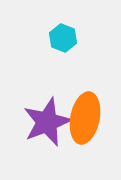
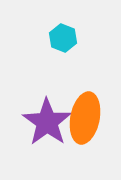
purple star: rotated 15 degrees counterclockwise
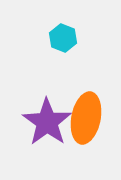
orange ellipse: moved 1 px right
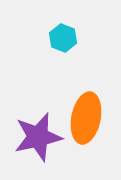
purple star: moved 9 px left, 15 px down; rotated 24 degrees clockwise
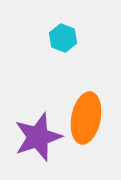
purple star: rotated 6 degrees counterclockwise
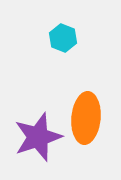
orange ellipse: rotated 6 degrees counterclockwise
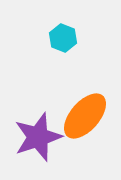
orange ellipse: moved 1 px left, 2 px up; rotated 36 degrees clockwise
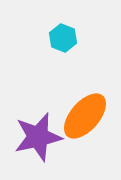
purple star: rotated 6 degrees clockwise
